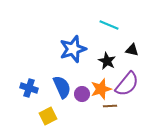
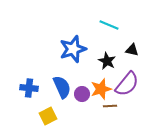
blue cross: rotated 12 degrees counterclockwise
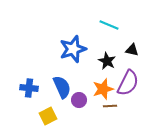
purple semicircle: moved 1 px right, 1 px up; rotated 12 degrees counterclockwise
orange star: moved 2 px right
purple circle: moved 3 px left, 6 px down
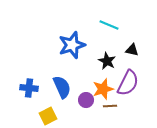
blue star: moved 1 px left, 4 px up
purple circle: moved 7 px right
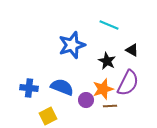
black triangle: rotated 16 degrees clockwise
blue semicircle: rotated 45 degrees counterclockwise
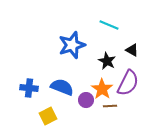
orange star: moved 1 px left; rotated 20 degrees counterclockwise
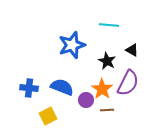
cyan line: rotated 18 degrees counterclockwise
brown line: moved 3 px left, 4 px down
